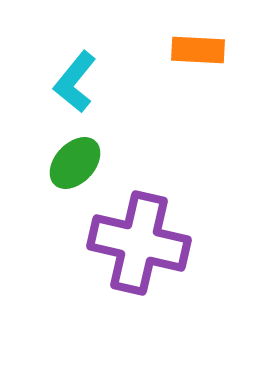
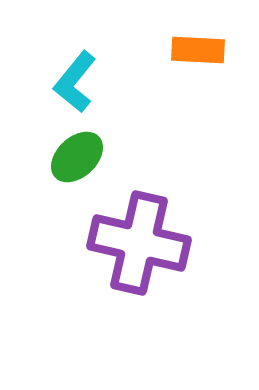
green ellipse: moved 2 px right, 6 px up; rotated 4 degrees clockwise
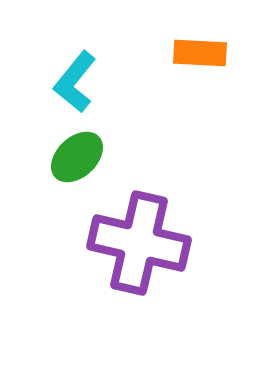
orange rectangle: moved 2 px right, 3 px down
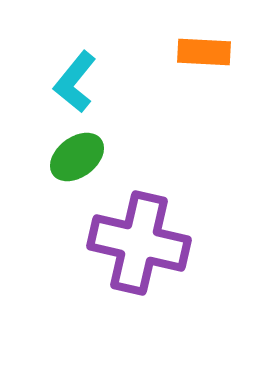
orange rectangle: moved 4 px right, 1 px up
green ellipse: rotated 6 degrees clockwise
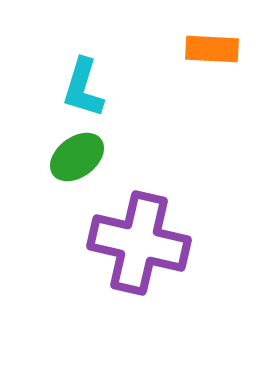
orange rectangle: moved 8 px right, 3 px up
cyan L-shape: moved 8 px right, 6 px down; rotated 22 degrees counterclockwise
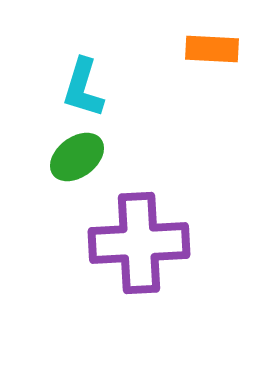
purple cross: rotated 16 degrees counterclockwise
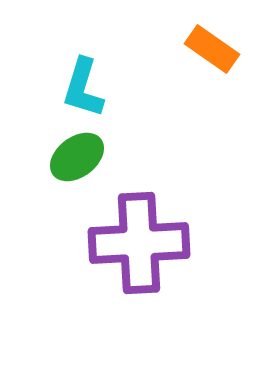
orange rectangle: rotated 32 degrees clockwise
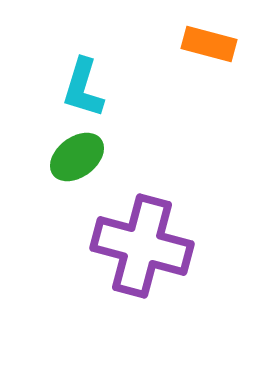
orange rectangle: moved 3 px left, 5 px up; rotated 20 degrees counterclockwise
purple cross: moved 3 px right, 3 px down; rotated 18 degrees clockwise
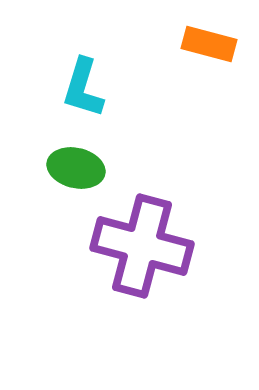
green ellipse: moved 1 px left, 11 px down; rotated 50 degrees clockwise
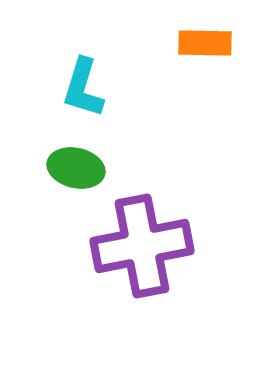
orange rectangle: moved 4 px left, 1 px up; rotated 14 degrees counterclockwise
purple cross: rotated 26 degrees counterclockwise
